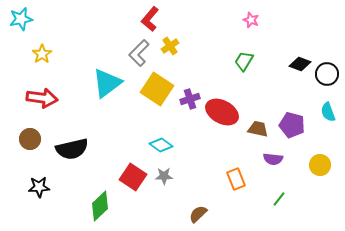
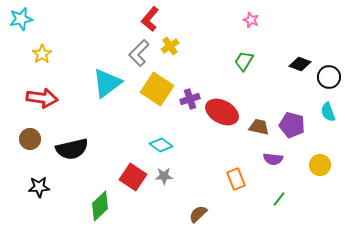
black circle: moved 2 px right, 3 px down
brown trapezoid: moved 1 px right, 2 px up
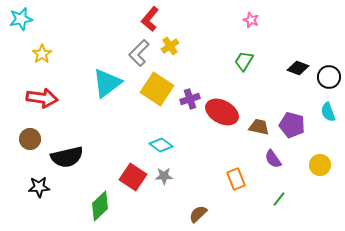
black diamond: moved 2 px left, 4 px down
black semicircle: moved 5 px left, 8 px down
purple semicircle: rotated 48 degrees clockwise
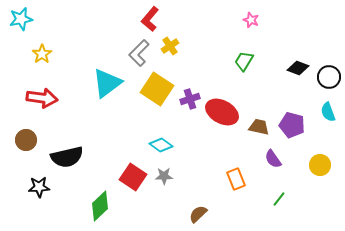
brown circle: moved 4 px left, 1 px down
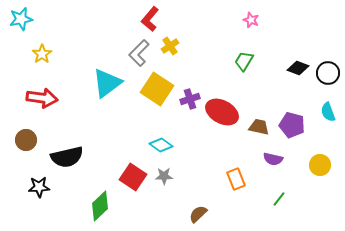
black circle: moved 1 px left, 4 px up
purple semicircle: rotated 42 degrees counterclockwise
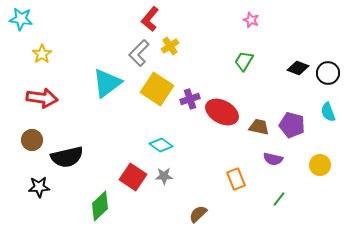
cyan star: rotated 20 degrees clockwise
brown circle: moved 6 px right
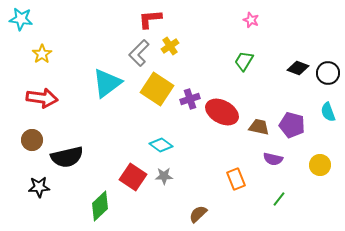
red L-shape: rotated 45 degrees clockwise
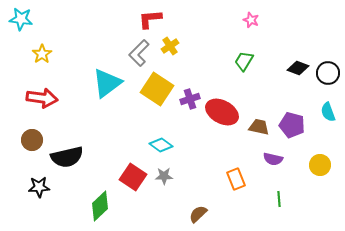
green line: rotated 42 degrees counterclockwise
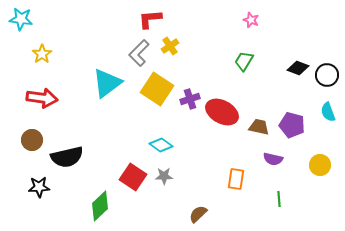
black circle: moved 1 px left, 2 px down
orange rectangle: rotated 30 degrees clockwise
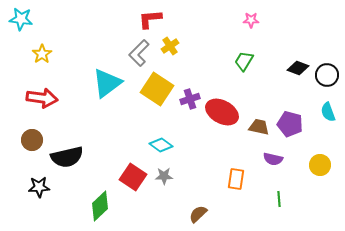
pink star: rotated 21 degrees counterclockwise
purple pentagon: moved 2 px left, 1 px up
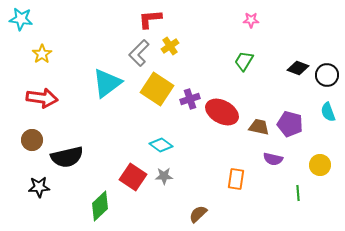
green line: moved 19 px right, 6 px up
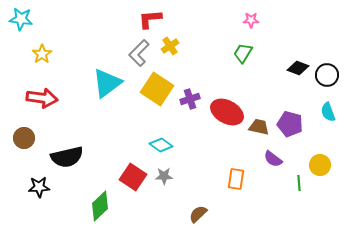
green trapezoid: moved 1 px left, 8 px up
red ellipse: moved 5 px right
brown circle: moved 8 px left, 2 px up
purple semicircle: rotated 24 degrees clockwise
green line: moved 1 px right, 10 px up
